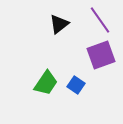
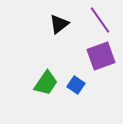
purple square: moved 1 px down
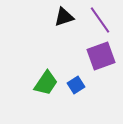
black triangle: moved 5 px right, 7 px up; rotated 20 degrees clockwise
blue square: rotated 24 degrees clockwise
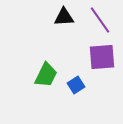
black triangle: rotated 15 degrees clockwise
purple square: moved 1 px right, 1 px down; rotated 16 degrees clockwise
green trapezoid: moved 8 px up; rotated 8 degrees counterclockwise
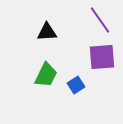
black triangle: moved 17 px left, 15 px down
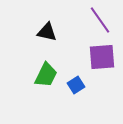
black triangle: rotated 15 degrees clockwise
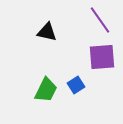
green trapezoid: moved 15 px down
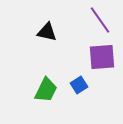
blue square: moved 3 px right
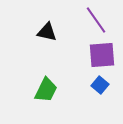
purple line: moved 4 px left
purple square: moved 2 px up
blue square: moved 21 px right; rotated 18 degrees counterclockwise
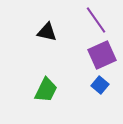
purple square: rotated 20 degrees counterclockwise
